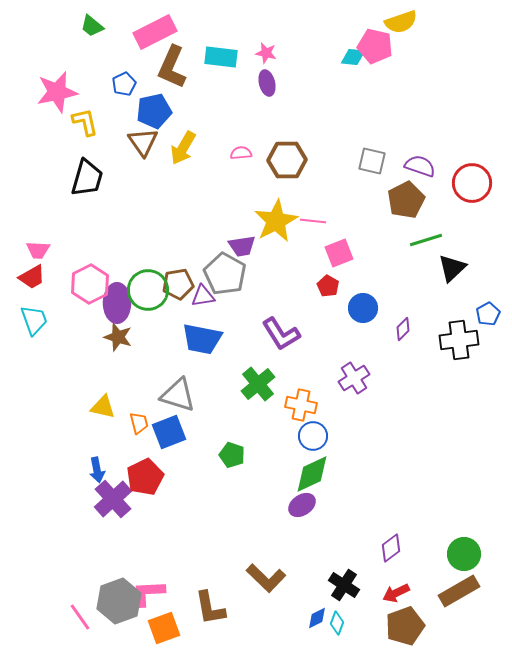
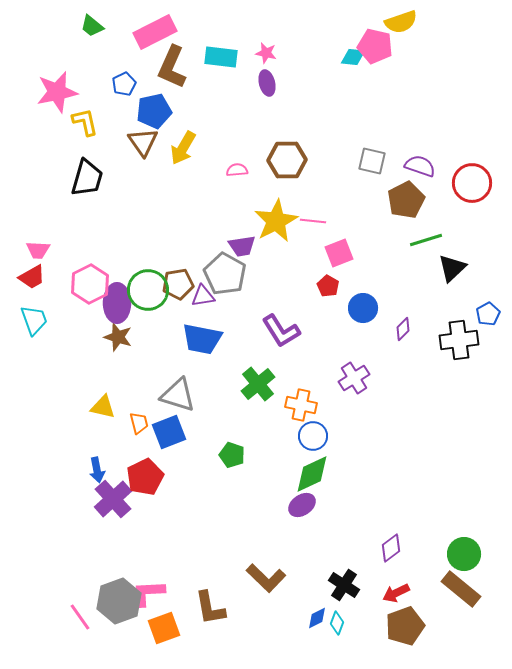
pink semicircle at (241, 153): moved 4 px left, 17 px down
purple L-shape at (281, 334): moved 3 px up
brown rectangle at (459, 591): moved 2 px right, 2 px up; rotated 69 degrees clockwise
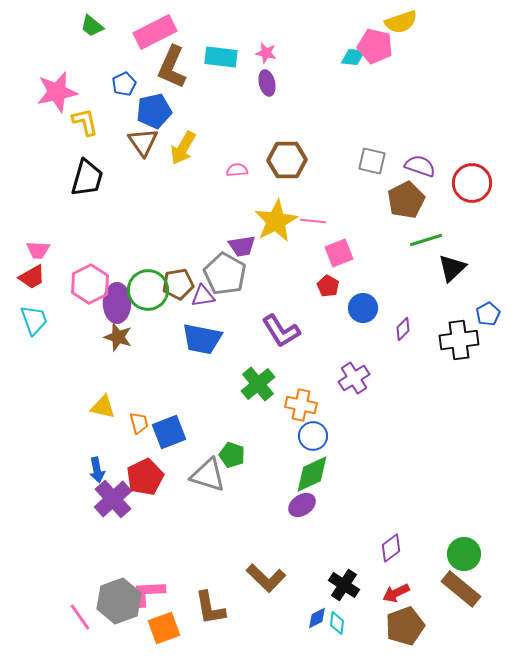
gray triangle at (178, 395): moved 30 px right, 80 px down
cyan diamond at (337, 623): rotated 15 degrees counterclockwise
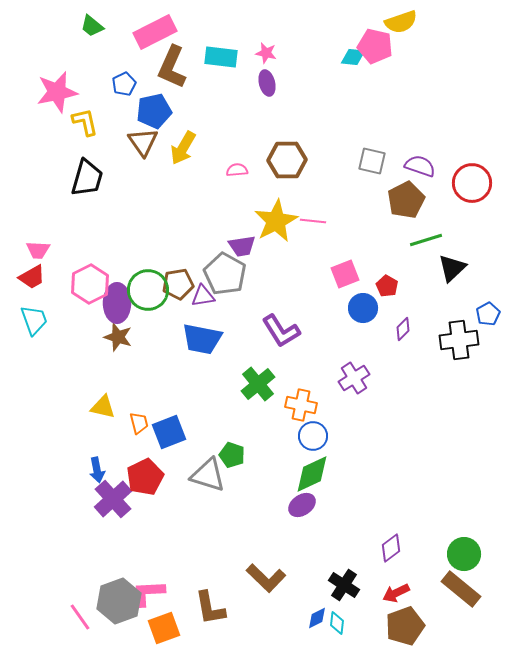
pink square at (339, 253): moved 6 px right, 21 px down
red pentagon at (328, 286): moved 59 px right
